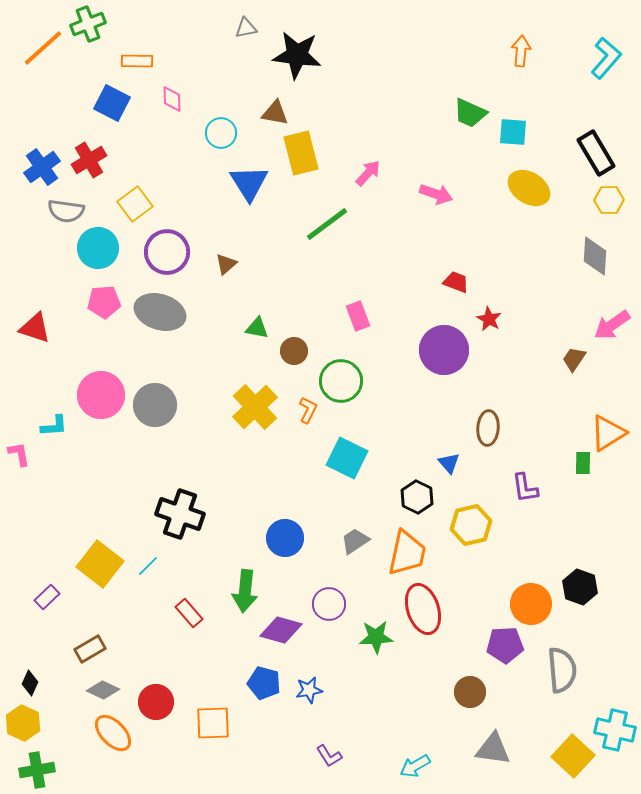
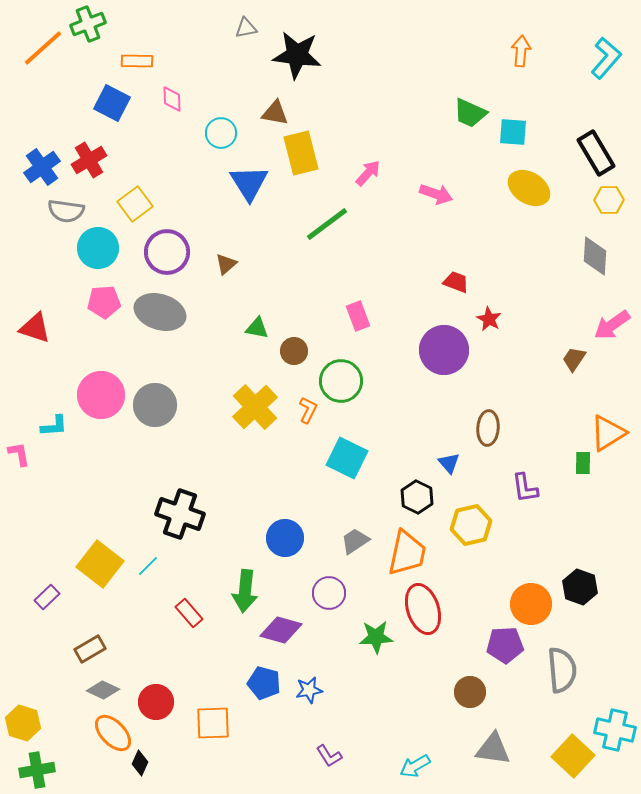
purple circle at (329, 604): moved 11 px up
black diamond at (30, 683): moved 110 px right, 80 px down
yellow hexagon at (23, 723): rotated 8 degrees counterclockwise
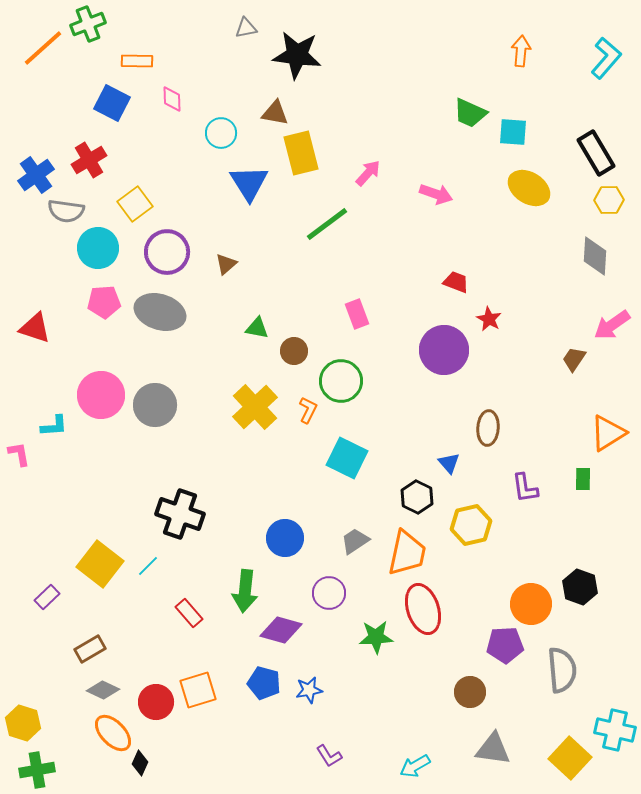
blue cross at (42, 167): moved 6 px left, 8 px down
pink rectangle at (358, 316): moved 1 px left, 2 px up
green rectangle at (583, 463): moved 16 px down
orange square at (213, 723): moved 15 px left, 33 px up; rotated 15 degrees counterclockwise
yellow square at (573, 756): moved 3 px left, 2 px down
